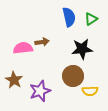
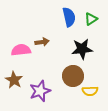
pink semicircle: moved 2 px left, 2 px down
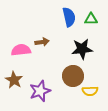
green triangle: rotated 32 degrees clockwise
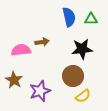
yellow semicircle: moved 7 px left, 5 px down; rotated 35 degrees counterclockwise
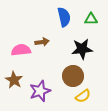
blue semicircle: moved 5 px left
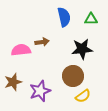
brown star: moved 1 px left, 2 px down; rotated 24 degrees clockwise
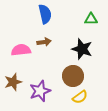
blue semicircle: moved 19 px left, 3 px up
brown arrow: moved 2 px right
black star: rotated 25 degrees clockwise
yellow semicircle: moved 3 px left, 1 px down
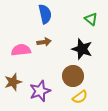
green triangle: rotated 40 degrees clockwise
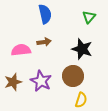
green triangle: moved 2 px left, 2 px up; rotated 32 degrees clockwise
purple star: moved 1 px right, 10 px up; rotated 25 degrees counterclockwise
yellow semicircle: moved 1 px right, 3 px down; rotated 35 degrees counterclockwise
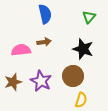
black star: moved 1 px right
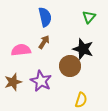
blue semicircle: moved 3 px down
brown arrow: rotated 48 degrees counterclockwise
brown circle: moved 3 px left, 10 px up
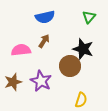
blue semicircle: rotated 90 degrees clockwise
brown arrow: moved 1 px up
